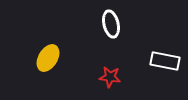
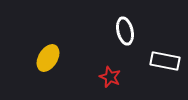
white ellipse: moved 14 px right, 7 px down
red star: rotated 15 degrees clockwise
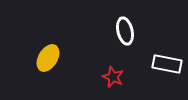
white rectangle: moved 2 px right, 3 px down
red star: moved 3 px right
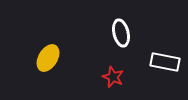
white ellipse: moved 4 px left, 2 px down
white rectangle: moved 2 px left, 2 px up
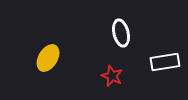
white rectangle: rotated 20 degrees counterclockwise
red star: moved 1 px left, 1 px up
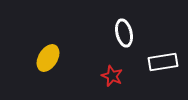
white ellipse: moved 3 px right
white rectangle: moved 2 px left
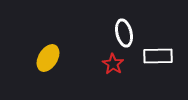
white rectangle: moved 5 px left, 6 px up; rotated 8 degrees clockwise
red star: moved 1 px right, 12 px up; rotated 10 degrees clockwise
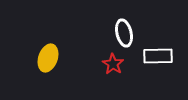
yellow ellipse: rotated 12 degrees counterclockwise
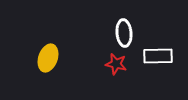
white ellipse: rotated 8 degrees clockwise
red star: moved 3 px right; rotated 20 degrees counterclockwise
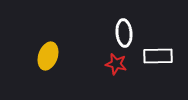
yellow ellipse: moved 2 px up
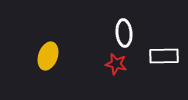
white rectangle: moved 6 px right
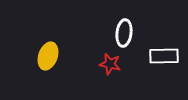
white ellipse: rotated 12 degrees clockwise
red star: moved 6 px left
